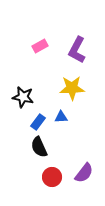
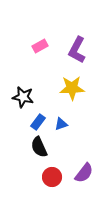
blue triangle: moved 7 px down; rotated 16 degrees counterclockwise
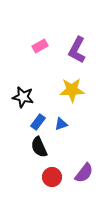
yellow star: moved 2 px down
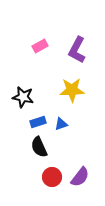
blue rectangle: rotated 35 degrees clockwise
purple semicircle: moved 4 px left, 4 px down
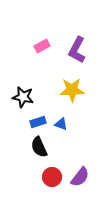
pink rectangle: moved 2 px right
blue triangle: rotated 40 degrees clockwise
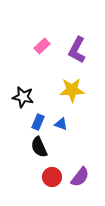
pink rectangle: rotated 14 degrees counterclockwise
blue rectangle: rotated 49 degrees counterclockwise
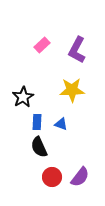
pink rectangle: moved 1 px up
black star: rotated 30 degrees clockwise
blue rectangle: moved 1 px left; rotated 21 degrees counterclockwise
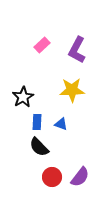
black semicircle: rotated 20 degrees counterclockwise
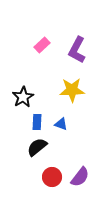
black semicircle: moved 2 px left; rotated 95 degrees clockwise
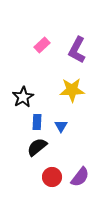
blue triangle: moved 2 px down; rotated 40 degrees clockwise
